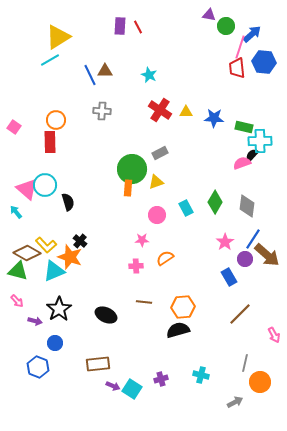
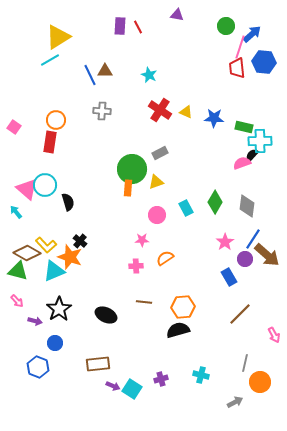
purple triangle at (209, 15): moved 32 px left
yellow triangle at (186, 112): rotated 24 degrees clockwise
red rectangle at (50, 142): rotated 10 degrees clockwise
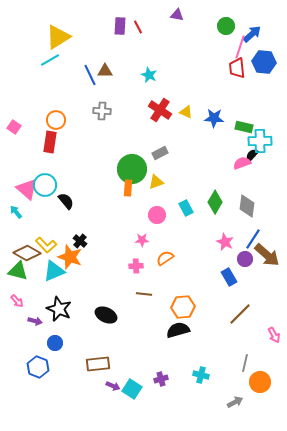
black semicircle at (68, 202): moved 2 px left, 1 px up; rotated 24 degrees counterclockwise
pink star at (225, 242): rotated 12 degrees counterclockwise
brown line at (144, 302): moved 8 px up
black star at (59, 309): rotated 15 degrees counterclockwise
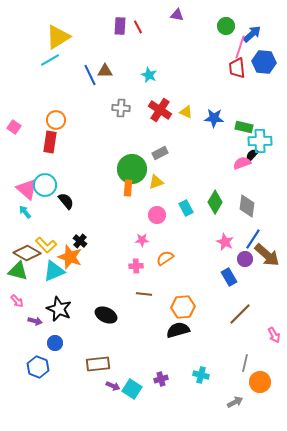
gray cross at (102, 111): moved 19 px right, 3 px up
cyan arrow at (16, 212): moved 9 px right
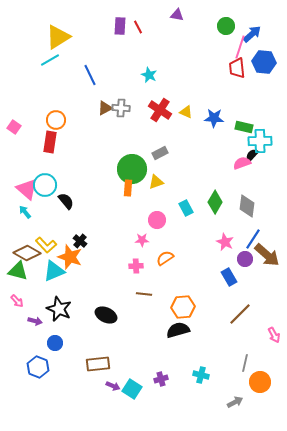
brown triangle at (105, 71): moved 37 px down; rotated 28 degrees counterclockwise
pink circle at (157, 215): moved 5 px down
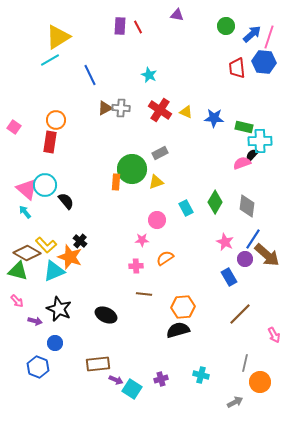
pink line at (240, 47): moved 29 px right, 10 px up
orange rectangle at (128, 188): moved 12 px left, 6 px up
purple arrow at (113, 386): moved 3 px right, 6 px up
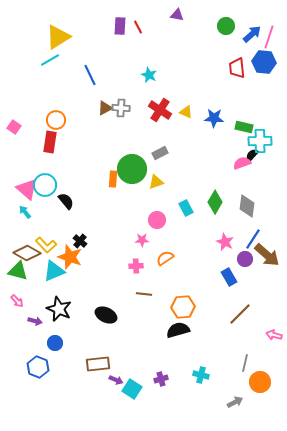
orange rectangle at (116, 182): moved 3 px left, 3 px up
pink arrow at (274, 335): rotated 133 degrees clockwise
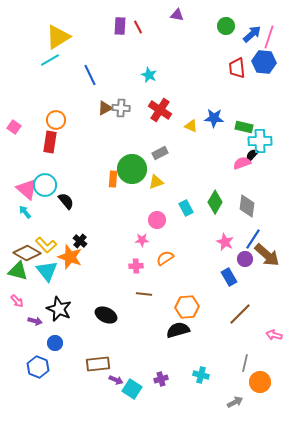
yellow triangle at (186, 112): moved 5 px right, 14 px down
cyan triangle at (54, 271): moved 7 px left; rotated 45 degrees counterclockwise
orange hexagon at (183, 307): moved 4 px right
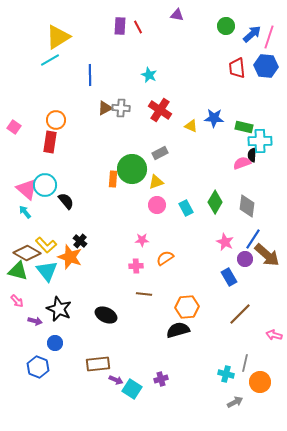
blue hexagon at (264, 62): moved 2 px right, 4 px down
blue line at (90, 75): rotated 25 degrees clockwise
black semicircle at (252, 155): rotated 40 degrees counterclockwise
pink circle at (157, 220): moved 15 px up
cyan cross at (201, 375): moved 25 px right, 1 px up
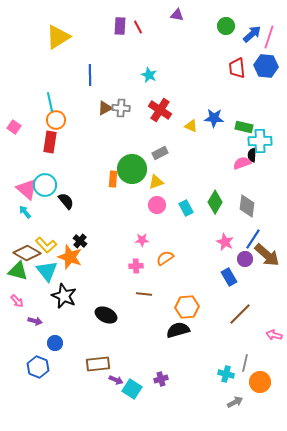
cyan line at (50, 60): moved 42 px down; rotated 72 degrees counterclockwise
black star at (59, 309): moved 5 px right, 13 px up
